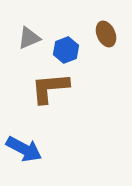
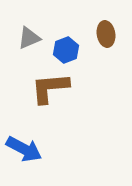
brown ellipse: rotated 15 degrees clockwise
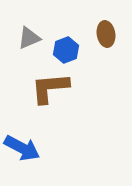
blue arrow: moved 2 px left, 1 px up
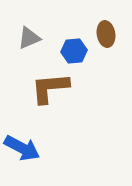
blue hexagon: moved 8 px right, 1 px down; rotated 15 degrees clockwise
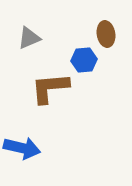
blue hexagon: moved 10 px right, 9 px down
blue arrow: rotated 15 degrees counterclockwise
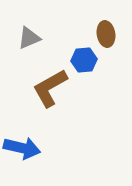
brown L-shape: rotated 24 degrees counterclockwise
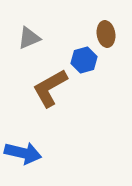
blue hexagon: rotated 10 degrees counterclockwise
blue arrow: moved 1 px right, 5 px down
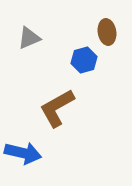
brown ellipse: moved 1 px right, 2 px up
brown L-shape: moved 7 px right, 20 px down
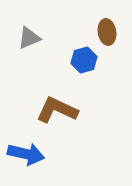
brown L-shape: moved 2 px down; rotated 54 degrees clockwise
blue arrow: moved 3 px right, 1 px down
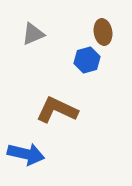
brown ellipse: moved 4 px left
gray triangle: moved 4 px right, 4 px up
blue hexagon: moved 3 px right
